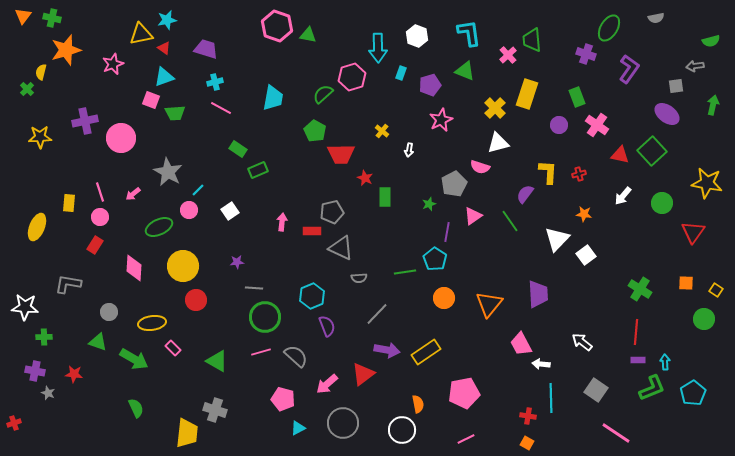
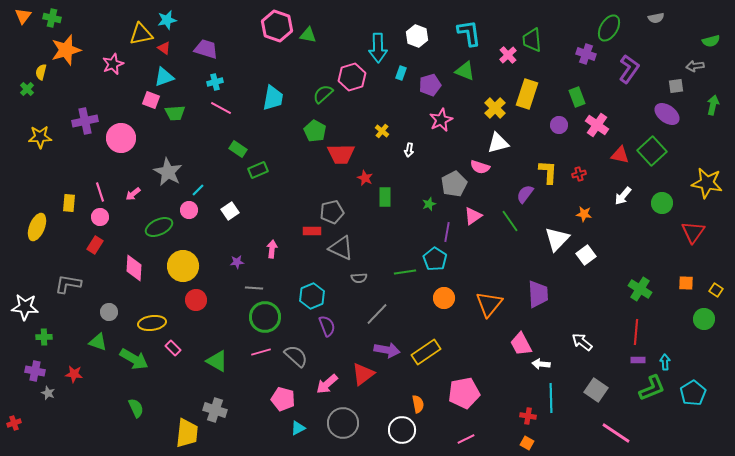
pink arrow at (282, 222): moved 10 px left, 27 px down
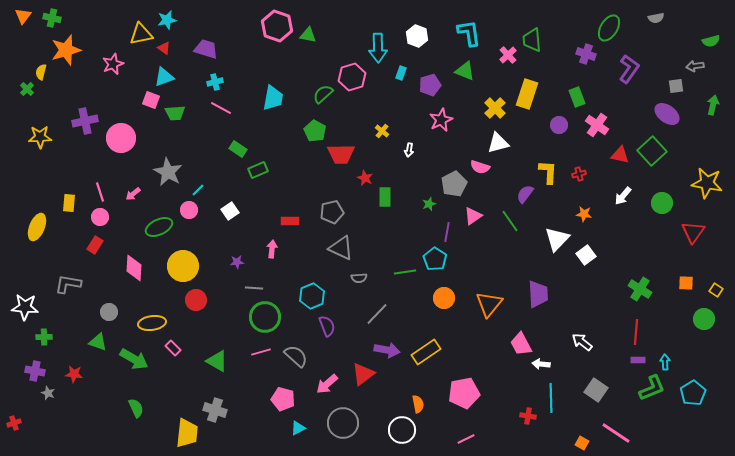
red rectangle at (312, 231): moved 22 px left, 10 px up
orange square at (527, 443): moved 55 px right
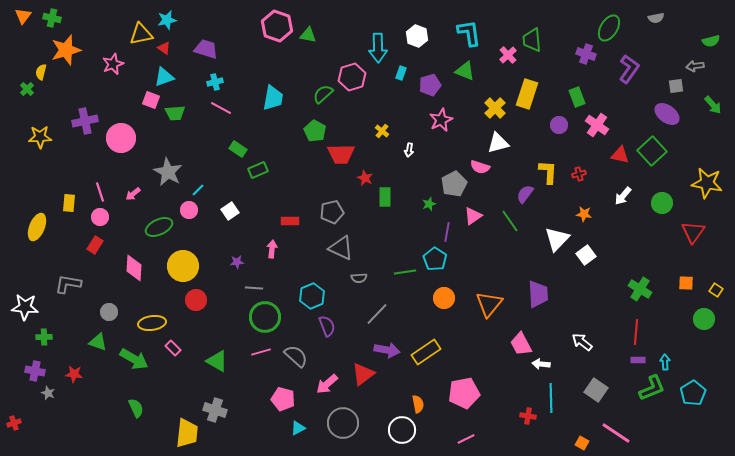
green arrow at (713, 105): rotated 126 degrees clockwise
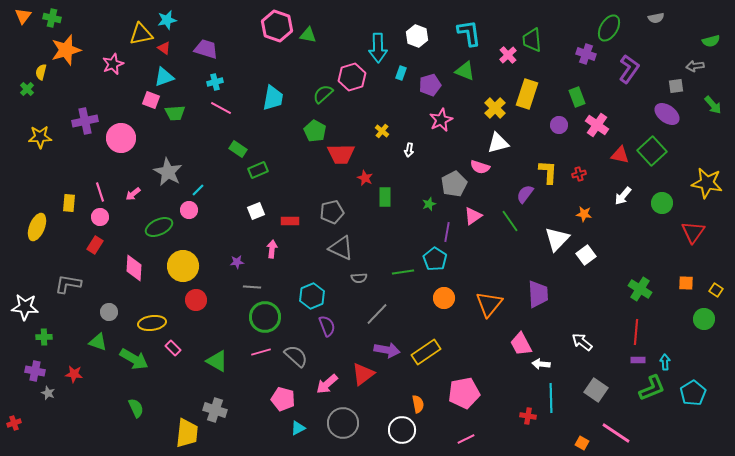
white square at (230, 211): moved 26 px right; rotated 12 degrees clockwise
green line at (405, 272): moved 2 px left
gray line at (254, 288): moved 2 px left, 1 px up
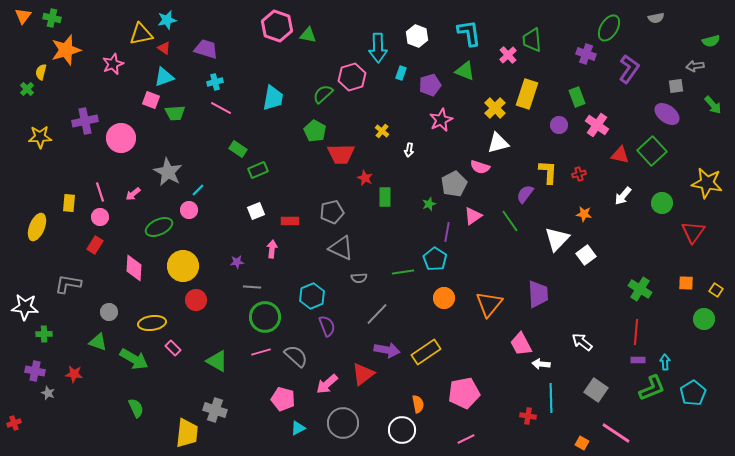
green cross at (44, 337): moved 3 px up
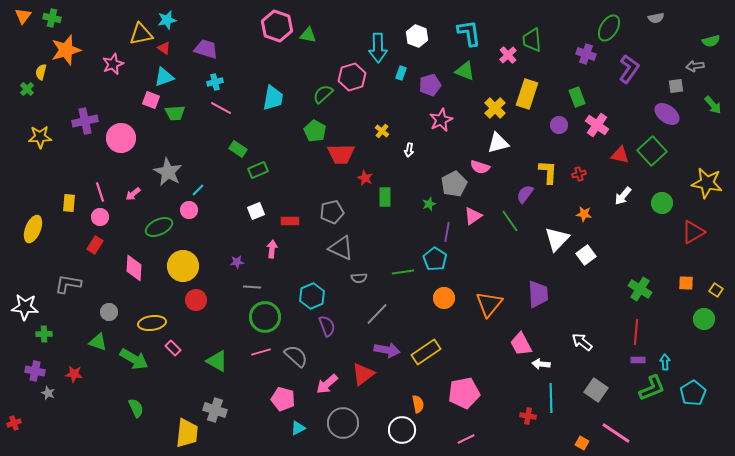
yellow ellipse at (37, 227): moved 4 px left, 2 px down
red triangle at (693, 232): rotated 25 degrees clockwise
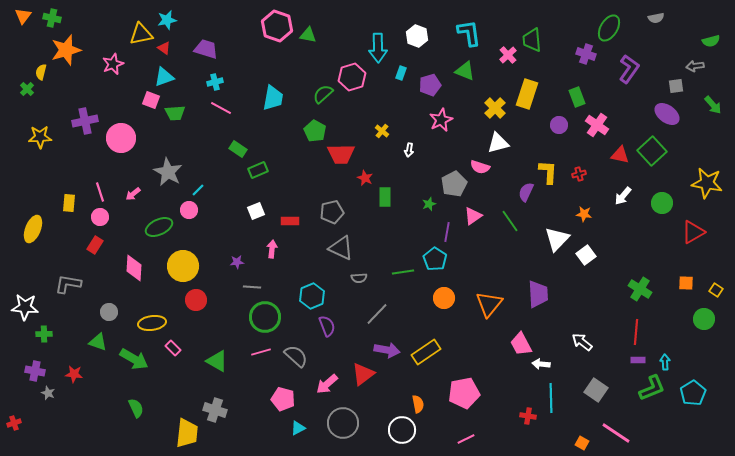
purple semicircle at (525, 194): moved 1 px right, 2 px up; rotated 12 degrees counterclockwise
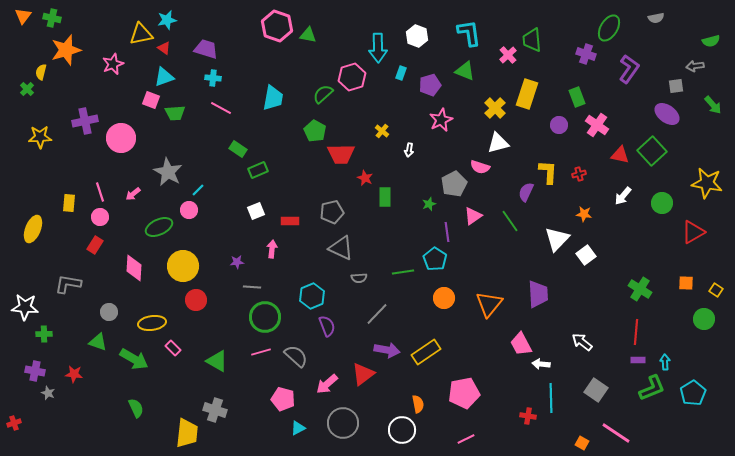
cyan cross at (215, 82): moved 2 px left, 4 px up; rotated 21 degrees clockwise
purple line at (447, 232): rotated 18 degrees counterclockwise
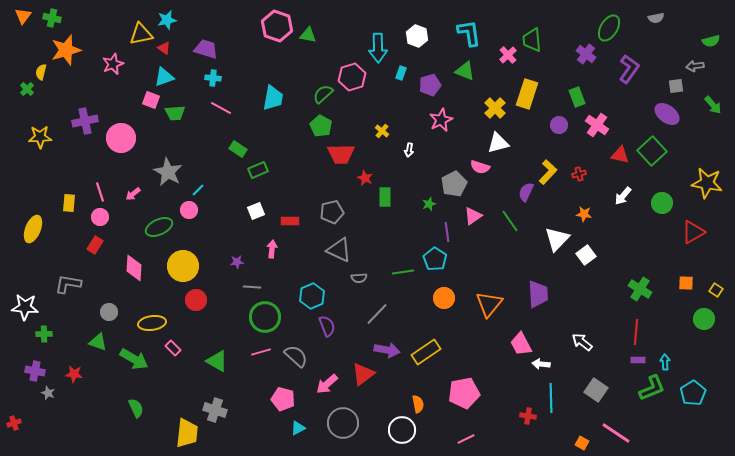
purple cross at (586, 54): rotated 18 degrees clockwise
green pentagon at (315, 131): moved 6 px right, 5 px up
yellow L-shape at (548, 172): rotated 40 degrees clockwise
gray triangle at (341, 248): moved 2 px left, 2 px down
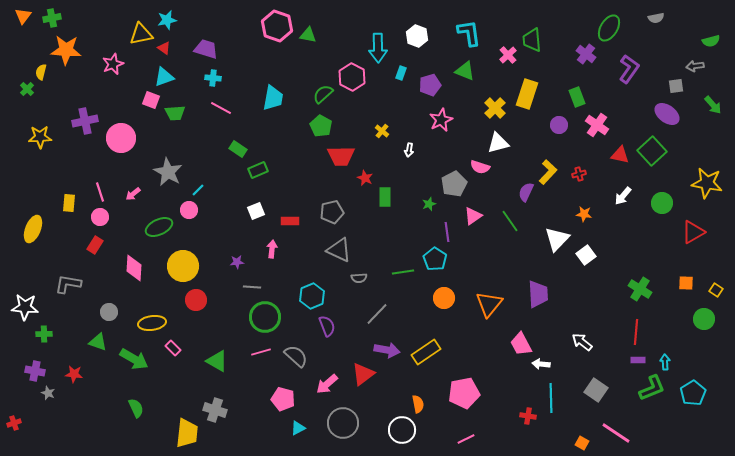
green cross at (52, 18): rotated 24 degrees counterclockwise
orange star at (66, 50): rotated 20 degrees clockwise
pink hexagon at (352, 77): rotated 16 degrees counterclockwise
red trapezoid at (341, 154): moved 2 px down
